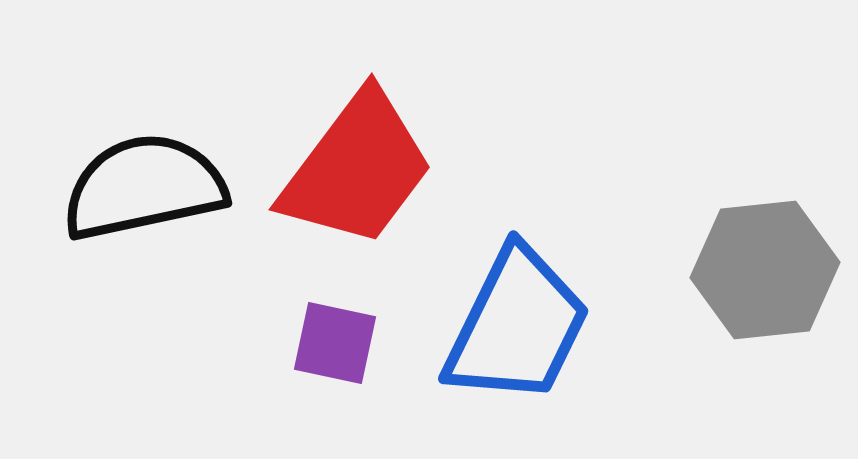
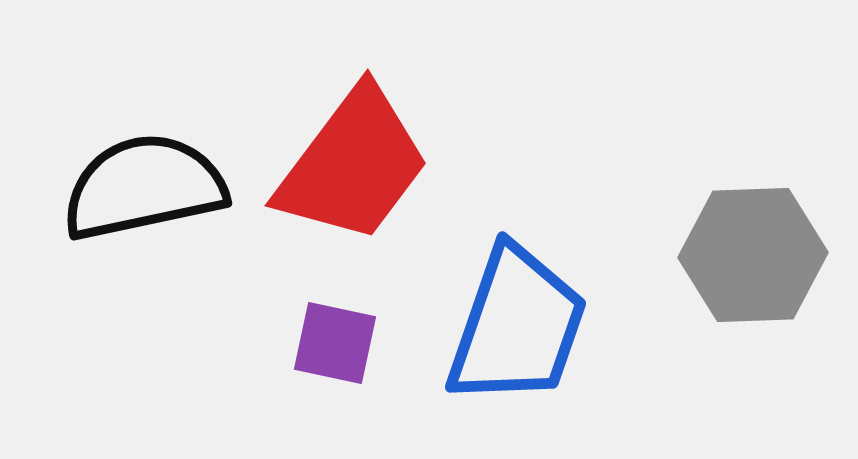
red trapezoid: moved 4 px left, 4 px up
gray hexagon: moved 12 px left, 15 px up; rotated 4 degrees clockwise
blue trapezoid: rotated 7 degrees counterclockwise
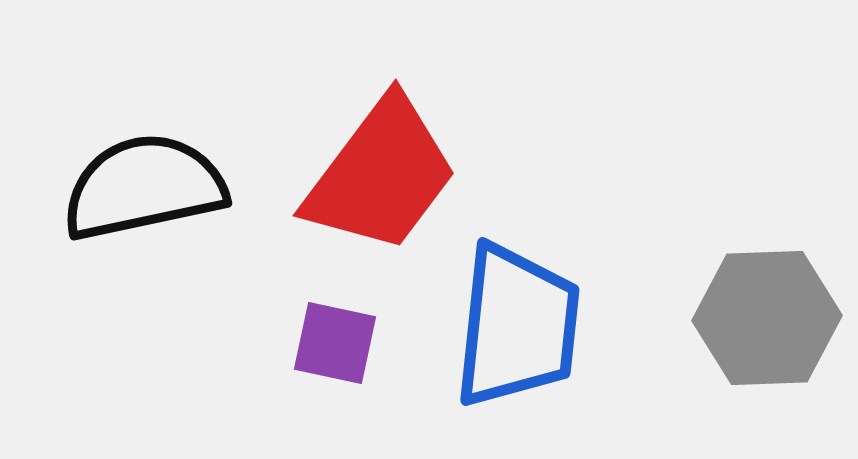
red trapezoid: moved 28 px right, 10 px down
gray hexagon: moved 14 px right, 63 px down
blue trapezoid: rotated 13 degrees counterclockwise
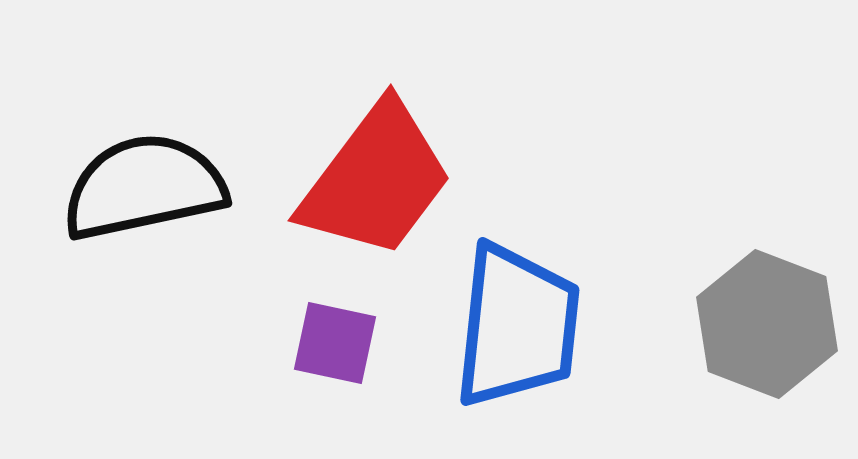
red trapezoid: moved 5 px left, 5 px down
gray hexagon: moved 6 px down; rotated 23 degrees clockwise
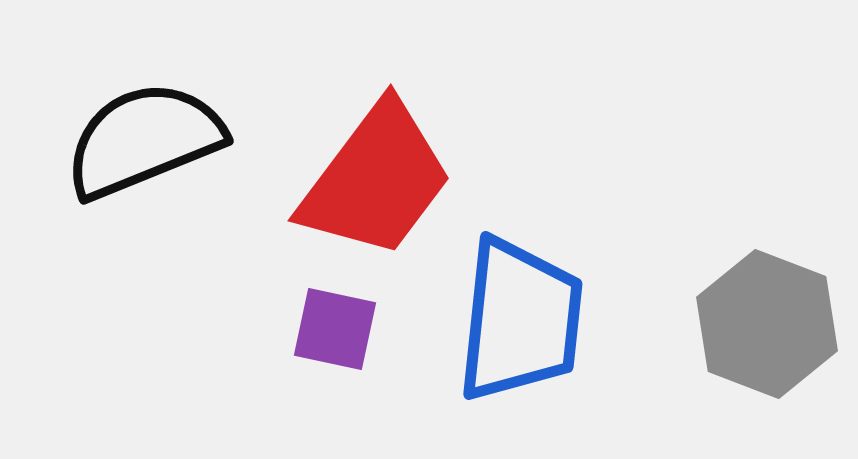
black semicircle: moved 47 px up; rotated 10 degrees counterclockwise
blue trapezoid: moved 3 px right, 6 px up
purple square: moved 14 px up
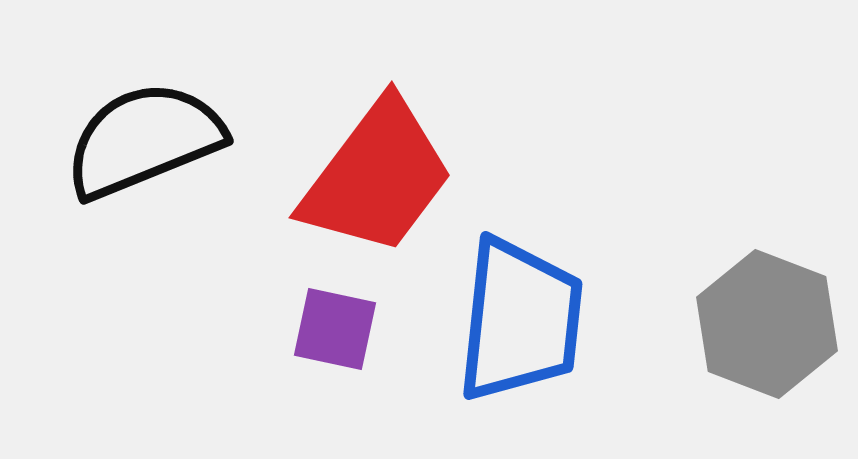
red trapezoid: moved 1 px right, 3 px up
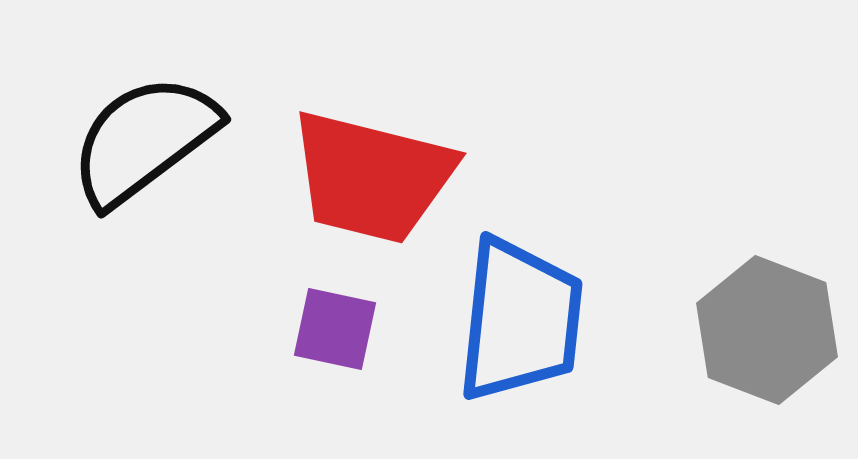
black semicircle: rotated 15 degrees counterclockwise
red trapezoid: moved 5 px left; rotated 67 degrees clockwise
gray hexagon: moved 6 px down
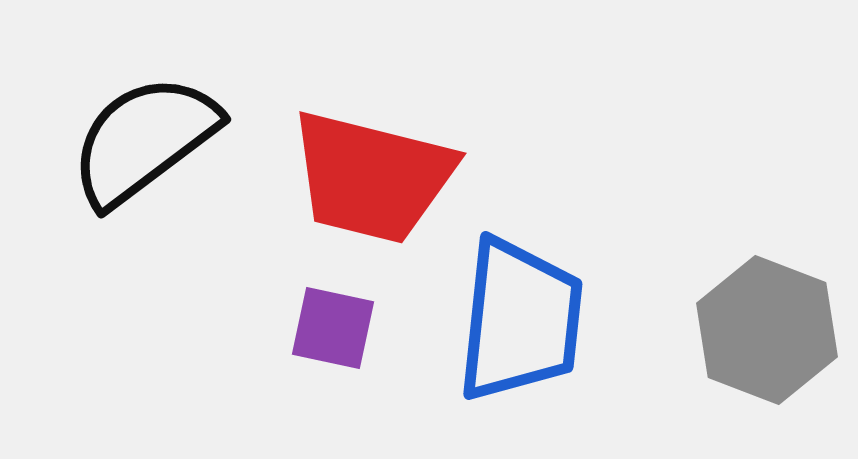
purple square: moved 2 px left, 1 px up
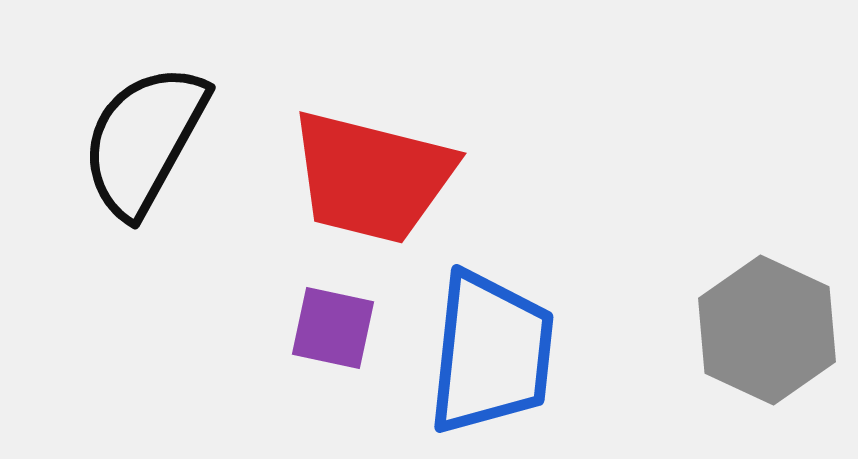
black semicircle: rotated 24 degrees counterclockwise
blue trapezoid: moved 29 px left, 33 px down
gray hexagon: rotated 4 degrees clockwise
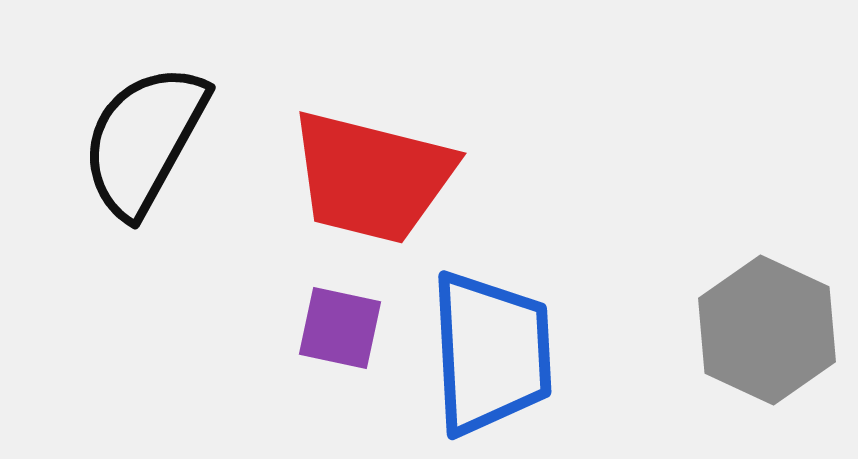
purple square: moved 7 px right
blue trapezoid: rotated 9 degrees counterclockwise
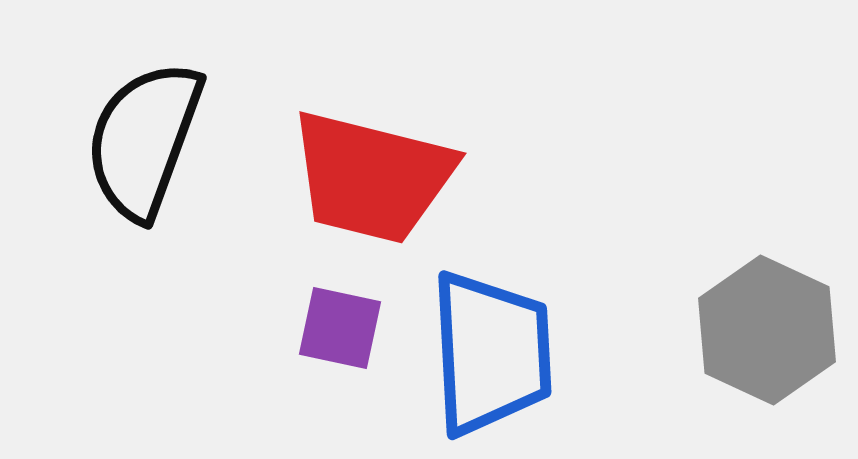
black semicircle: rotated 9 degrees counterclockwise
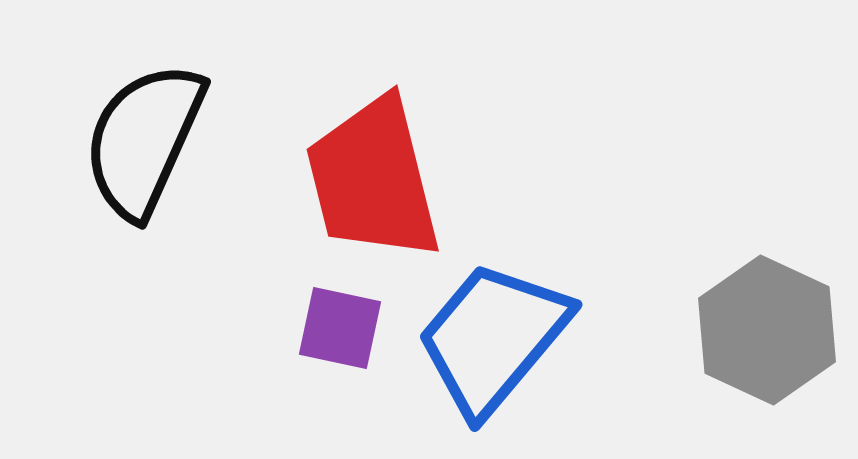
black semicircle: rotated 4 degrees clockwise
red trapezoid: moved 1 px right, 2 px down; rotated 62 degrees clockwise
blue trapezoid: moved 2 px right, 15 px up; rotated 137 degrees counterclockwise
